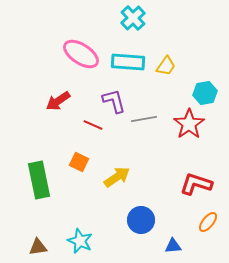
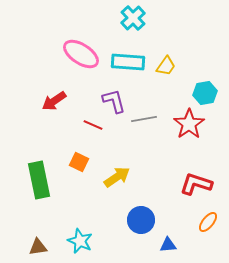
red arrow: moved 4 px left
blue triangle: moved 5 px left, 1 px up
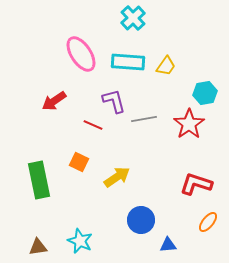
pink ellipse: rotated 24 degrees clockwise
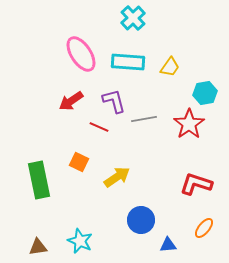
yellow trapezoid: moved 4 px right, 1 px down
red arrow: moved 17 px right
red line: moved 6 px right, 2 px down
orange ellipse: moved 4 px left, 6 px down
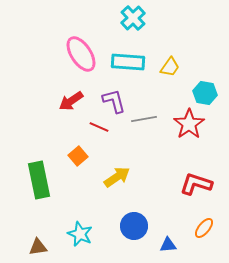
cyan hexagon: rotated 20 degrees clockwise
orange square: moved 1 px left, 6 px up; rotated 24 degrees clockwise
blue circle: moved 7 px left, 6 px down
cyan star: moved 7 px up
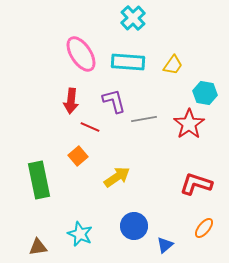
yellow trapezoid: moved 3 px right, 2 px up
red arrow: rotated 50 degrees counterclockwise
red line: moved 9 px left
blue triangle: moved 3 px left; rotated 36 degrees counterclockwise
